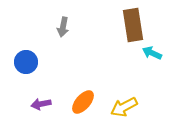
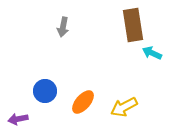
blue circle: moved 19 px right, 29 px down
purple arrow: moved 23 px left, 15 px down
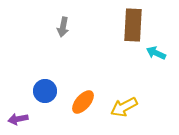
brown rectangle: rotated 12 degrees clockwise
cyan arrow: moved 4 px right
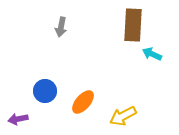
gray arrow: moved 2 px left
cyan arrow: moved 4 px left, 1 px down
yellow arrow: moved 1 px left, 9 px down
